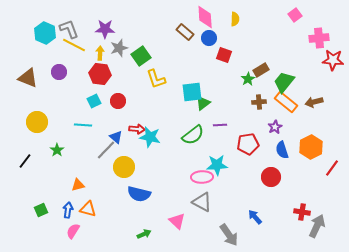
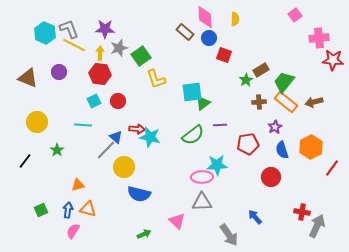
green star at (248, 79): moved 2 px left, 1 px down
gray triangle at (202, 202): rotated 30 degrees counterclockwise
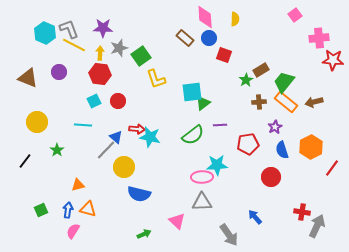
purple star at (105, 29): moved 2 px left, 1 px up
brown rectangle at (185, 32): moved 6 px down
